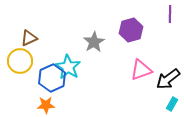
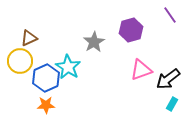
purple line: moved 1 px down; rotated 36 degrees counterclockwise
blue hexagon: moved 6 px left
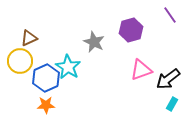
gray star: rotated 15 degrees counterclockwise
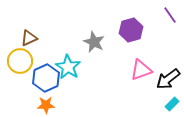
cyan rectangle: rotated 16 degrees clockwise
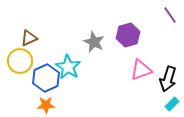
purple hexagon: moved 3 px left, 5 px down
black arrow: rotated 35 degrees counterclockwise
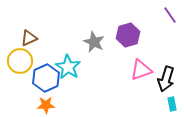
black arrow: moved 2 px left
cyan rectangle: rotated 56 degrees counterclockwise
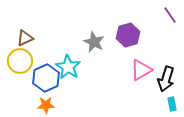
brown triangle: moved 4 px left
pink triangle: rotated 10 degrees counterclockwise
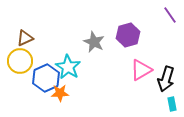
orange star: moved 14 px right, 12 px up
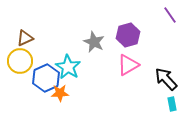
pink triangle: moved 13 px left, 5 px up
black arrow: rotated 120 degrees clockwise
